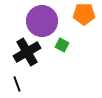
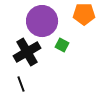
black line: moved 4 px right
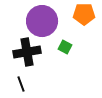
green square: moved 3 px right, 2 px down
black cross: rotated 20 degrees clockwise
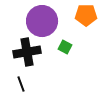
orange pentagon: moved 2 px right, 1 px down
